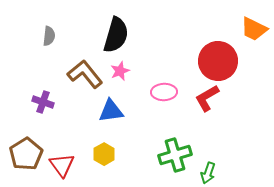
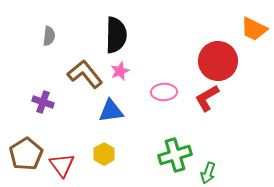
black semicircle: rotated 15 degrees counterclockwise
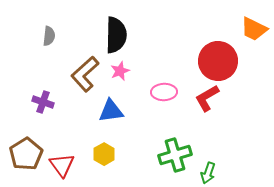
brown L-shape: rotated 93 degrees counterclockwise
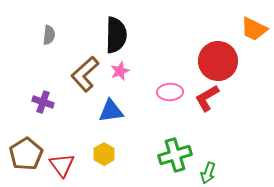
gray semicircle: moved 1 px up
pink ellipse: moved 6 px right
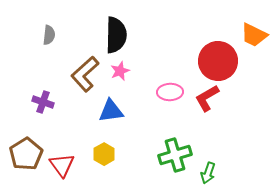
orange trapezoid: moved 6 px down
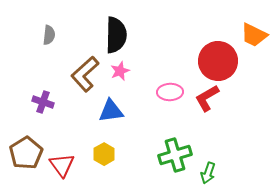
brown pentagon: moved 1 px up
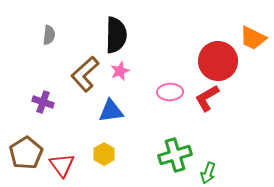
orange trapezoid: moved 1 px left, 3 px down
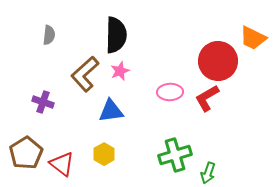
red triangle: moved 1 px up; rotated 16 degrees counterclockwise
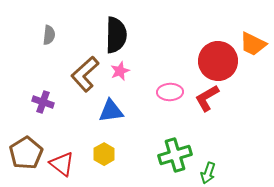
orange trapezoid: moved 6 px down
